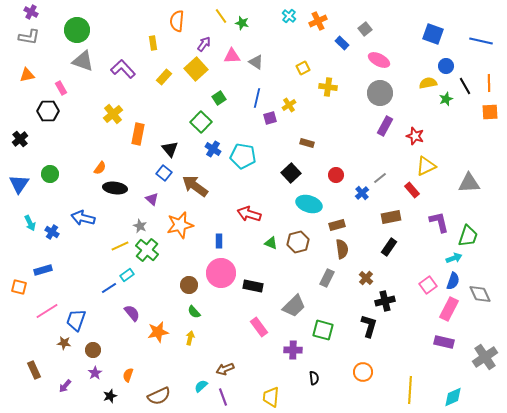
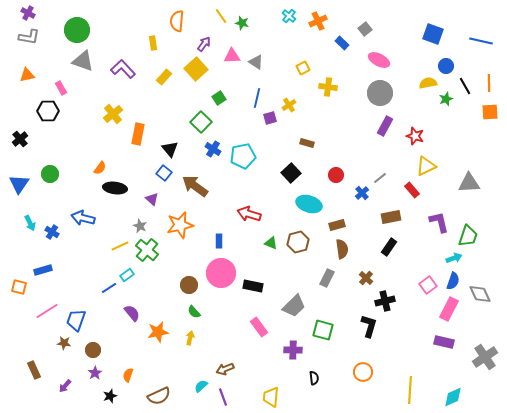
purple cross at (31, 12): moved 3 px left, 1 px down
cyan pentagon at (243, 156): rotated 20 degrees counterclockwise
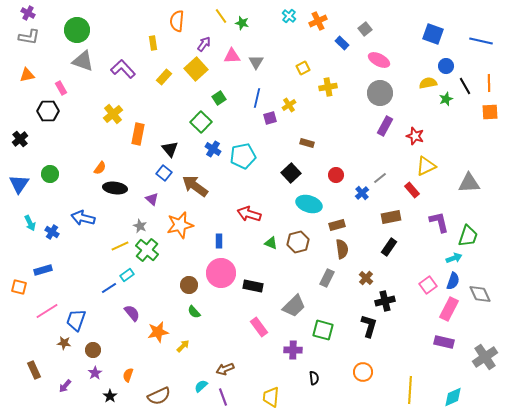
gray triangle at (256, 62): rotated 28 degrees clockwise
yellow cross at (328, 87): rotated 18 degrees counterclockwise
yellow arrow at (190, 338): moved 7 px left, 8 px down; rotated 32 degrees clockwise
black star at (110, 396): rotated 16 degrees counterclockwise
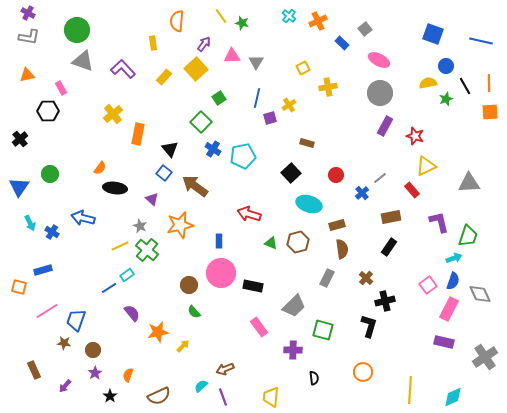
blue triangle at (19, 184): moved 3 px down
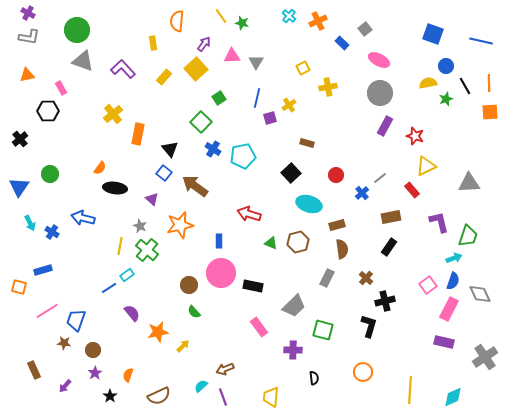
yellow line at (120, 246): rotated 54 degrees counterclockwise
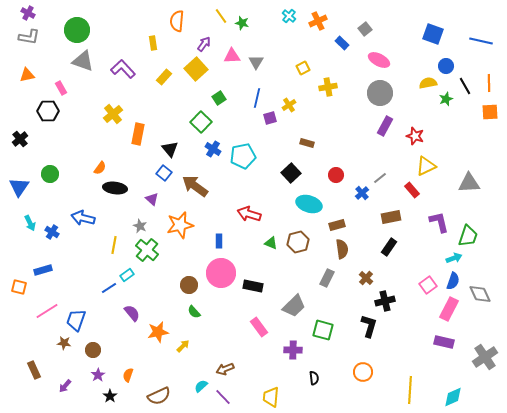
yellow line at (120, 246): moved 6 px left, 1 px up
purple star at (95, 373): moved 3 px right, 2 px down
purple line at (223, 397): rotated 24 degrees counterclockwise
